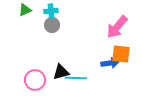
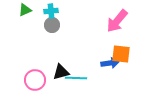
pink arrow: moved 6 px up
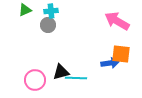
pink arrow: rotated 80 degrees clockwise
gray circle: moved 4 px left
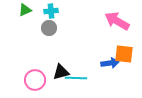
gray circle: moved 1 px right, 3 px down
orange square: moved 3 px right
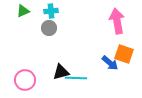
green triangle: moved 2 px left, 1 px down
pink arrow: rotated 50 degrees clockwise
orange square: rotated 12 degrees clockwise
blue arrow: rotated 48 degrees clockwise
pink circle: moved 10 px left
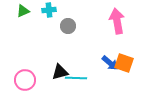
cyan cross: moved 2 px left, 1 px up
gray circle: moved 19 px right, 2 px up
orange square: moved 9 px down
black triangle: moved 1 px left
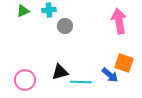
pink arrow: moved 2 px right
gray circle: moved 3 px left
blue arrow: moved 12 px down
cyan line: moved 5 px right, 4 px down
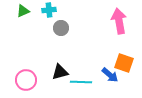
gray circle: moved 4 px left, 2 px down
pink circle: moved 1 px right
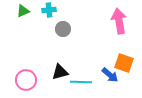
gray circle: moved 2 px right, 1 px down
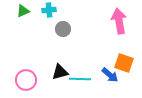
cyan line: moved 1 px left, 3 px up
